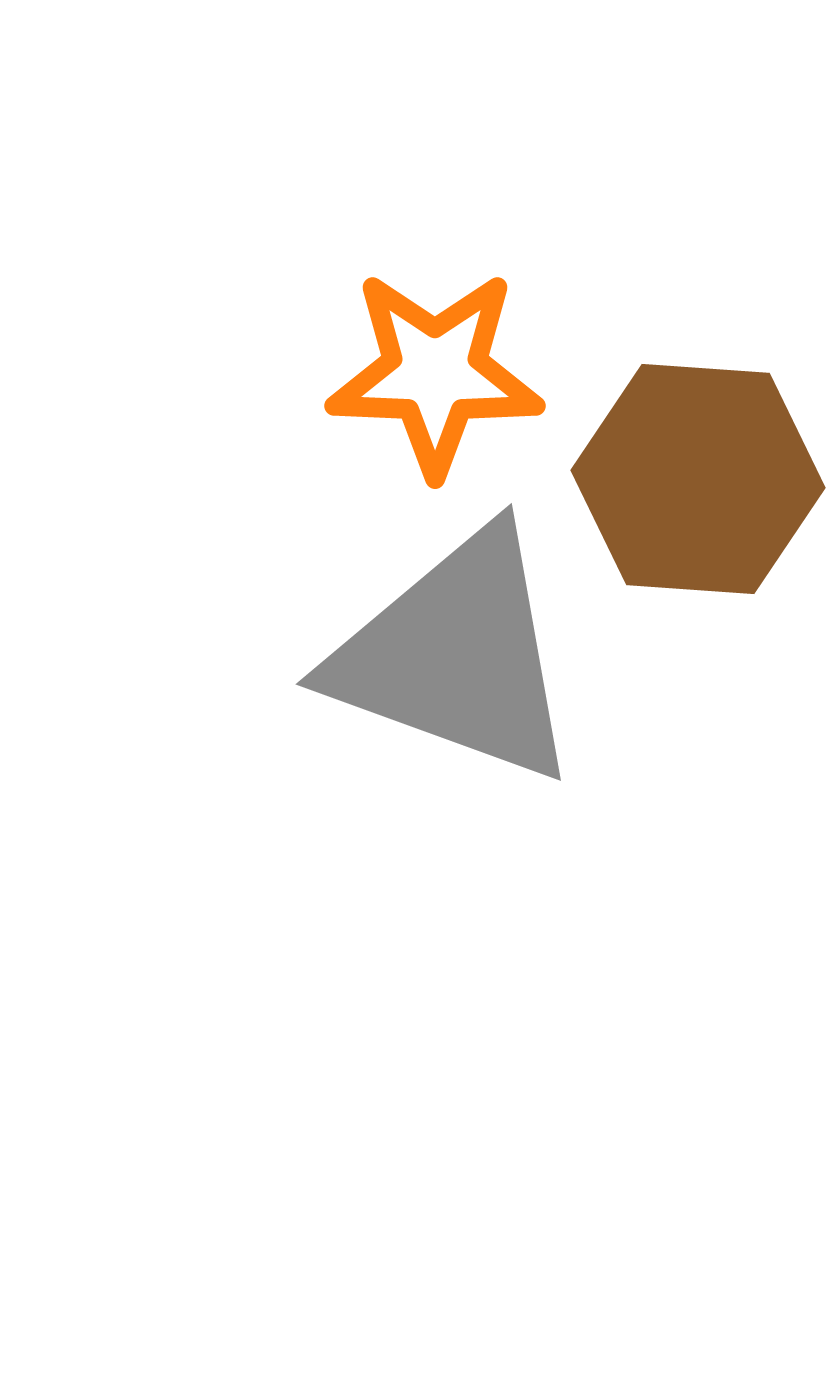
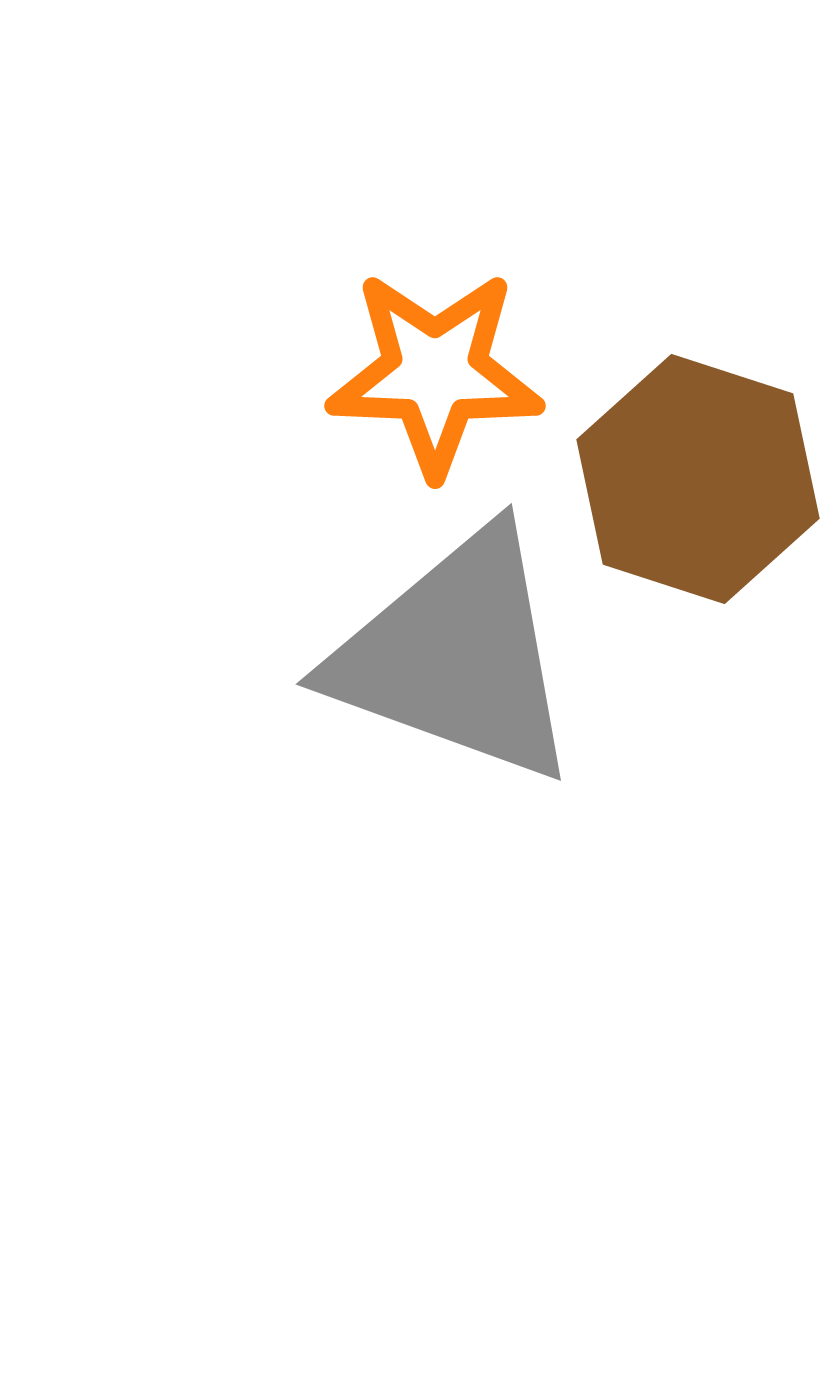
brown hexagon: rotated 14 degrees clockwise
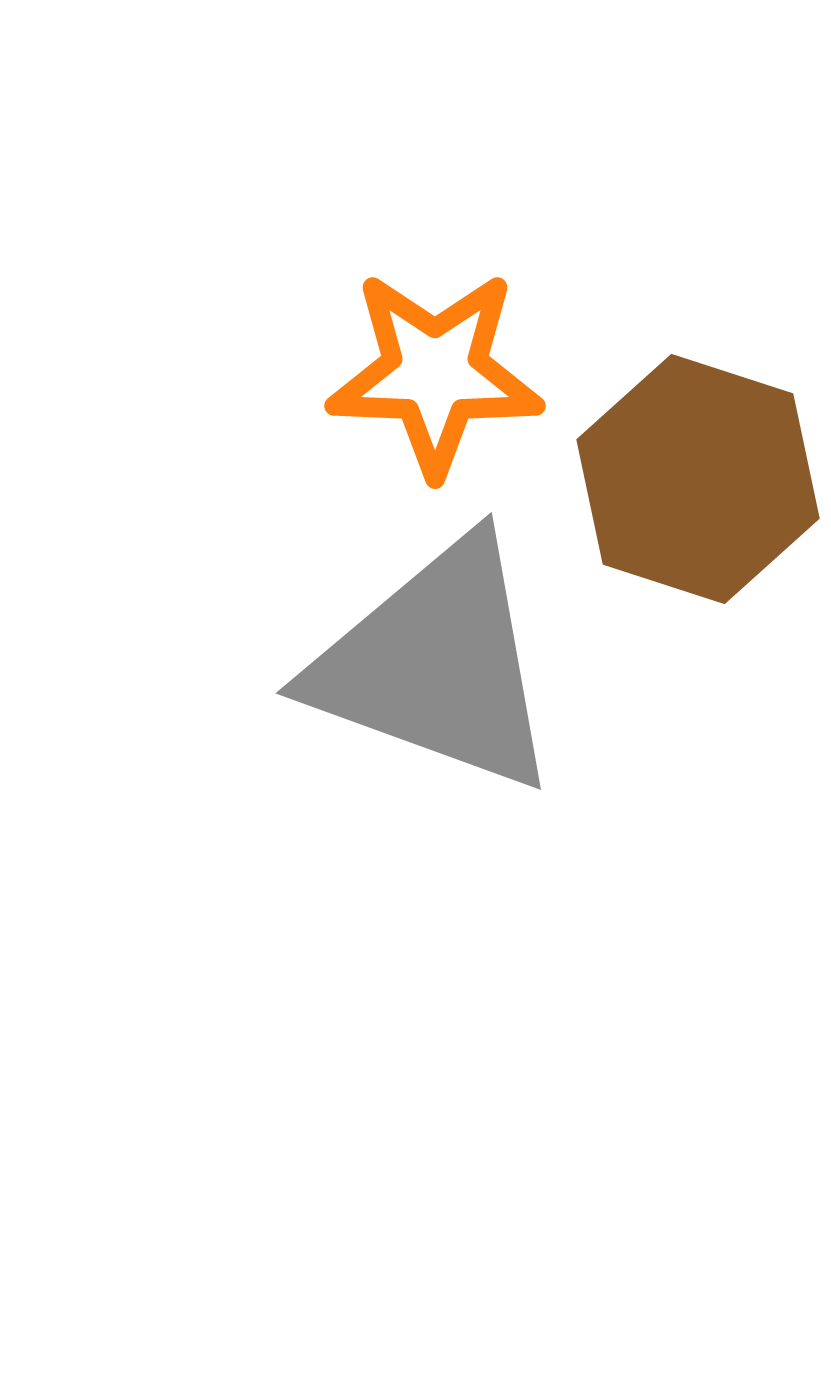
gray triangle: moved 20 px left, 9 px down
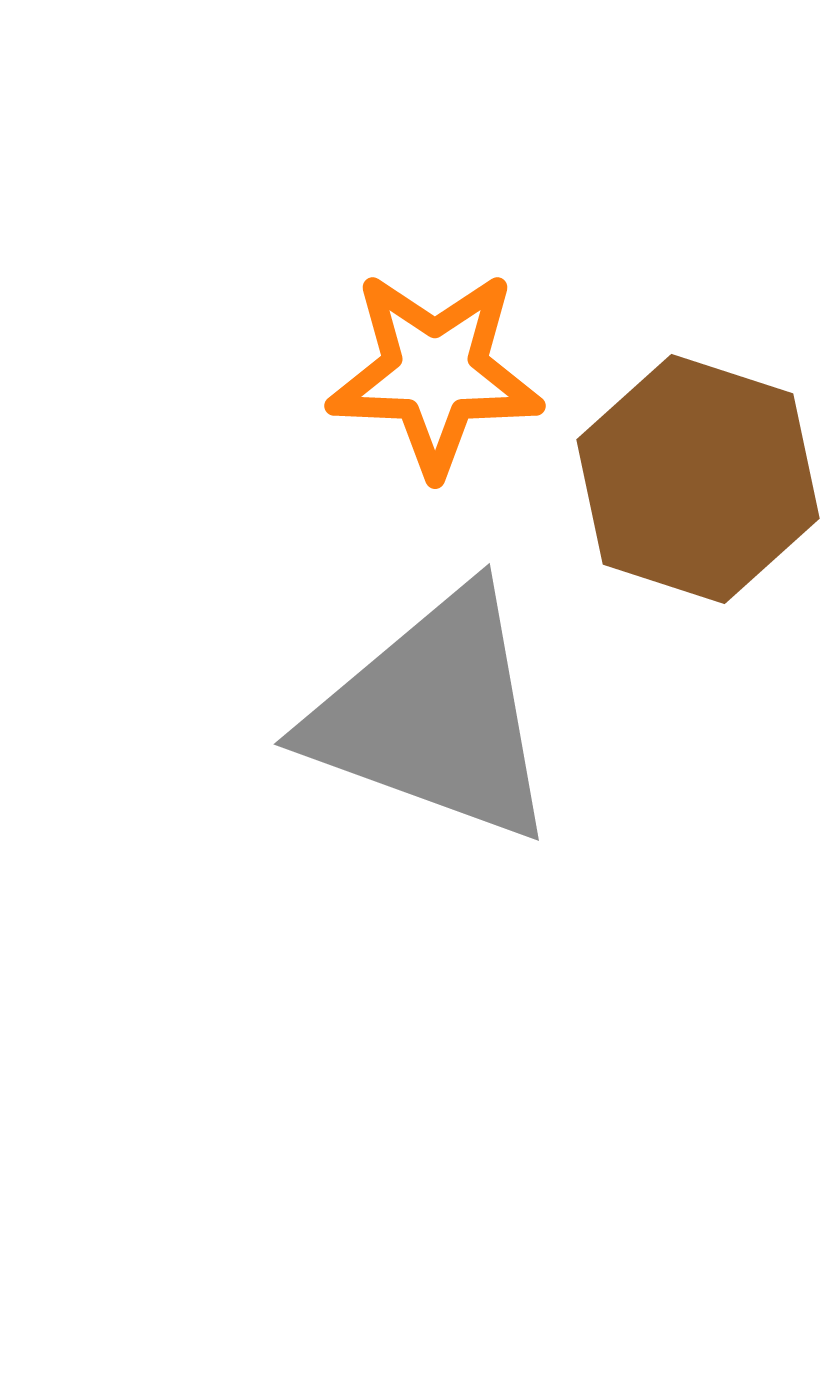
gray triangle: moved 2 px left, 51 px down
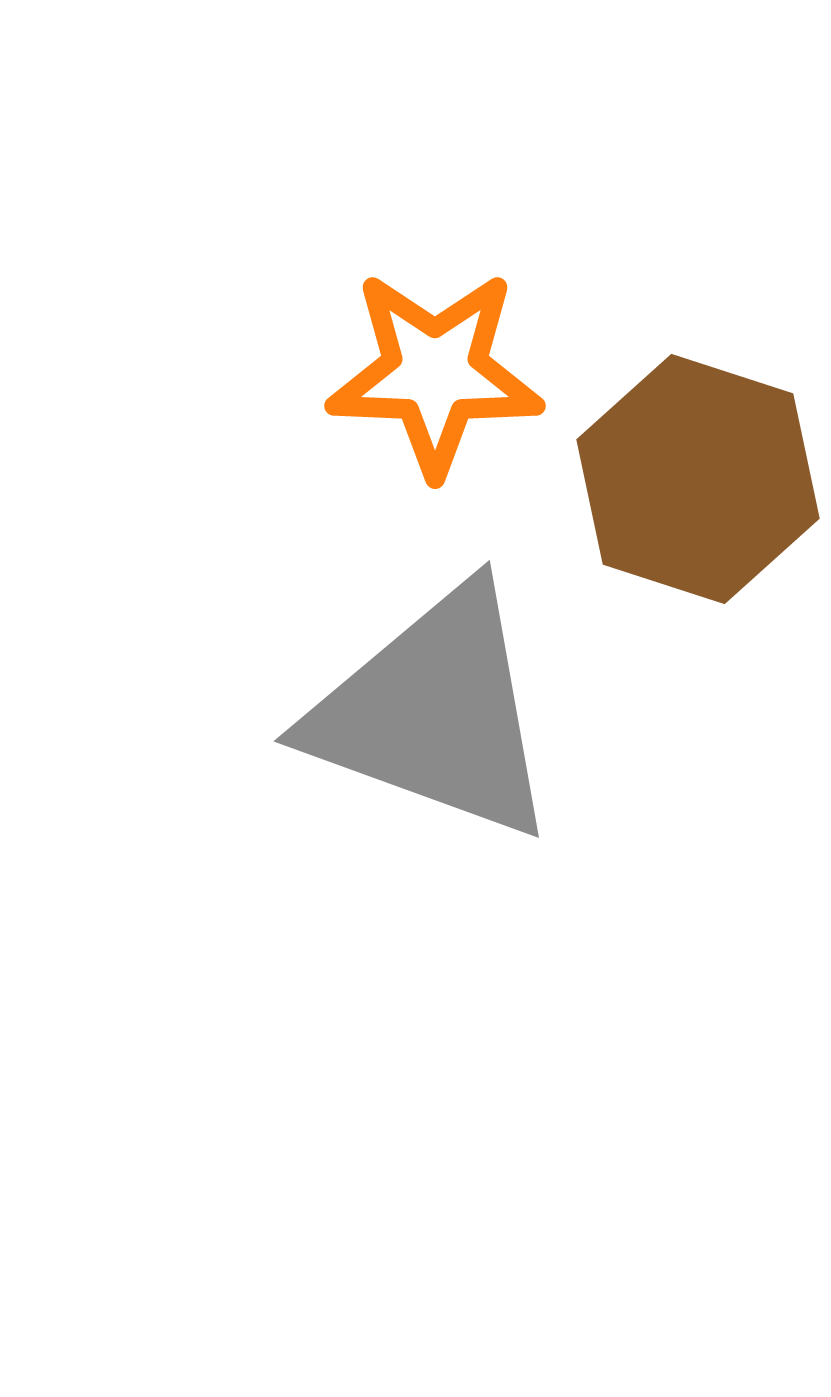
gray triangle: moved 3 px up
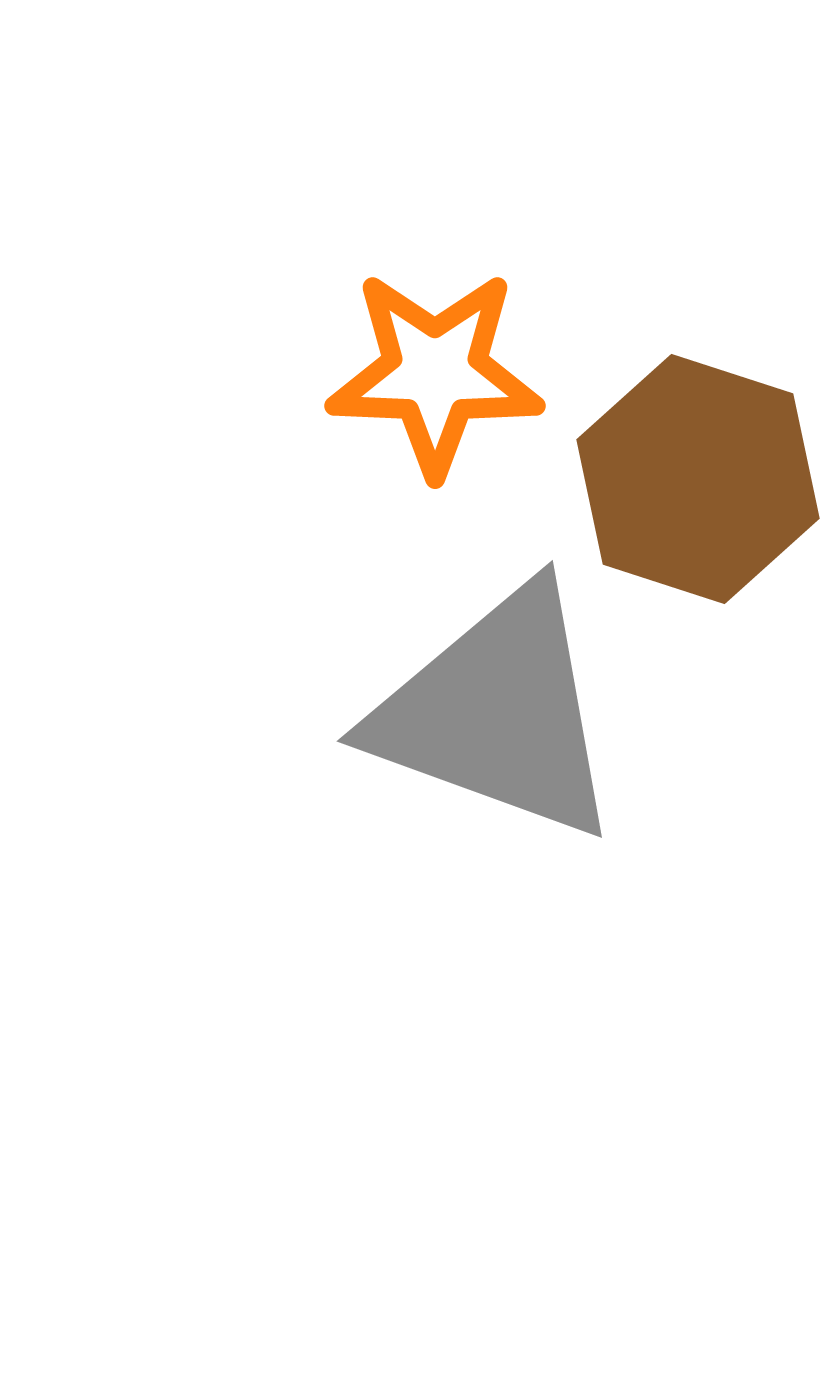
gray triangle: moved 63 px right
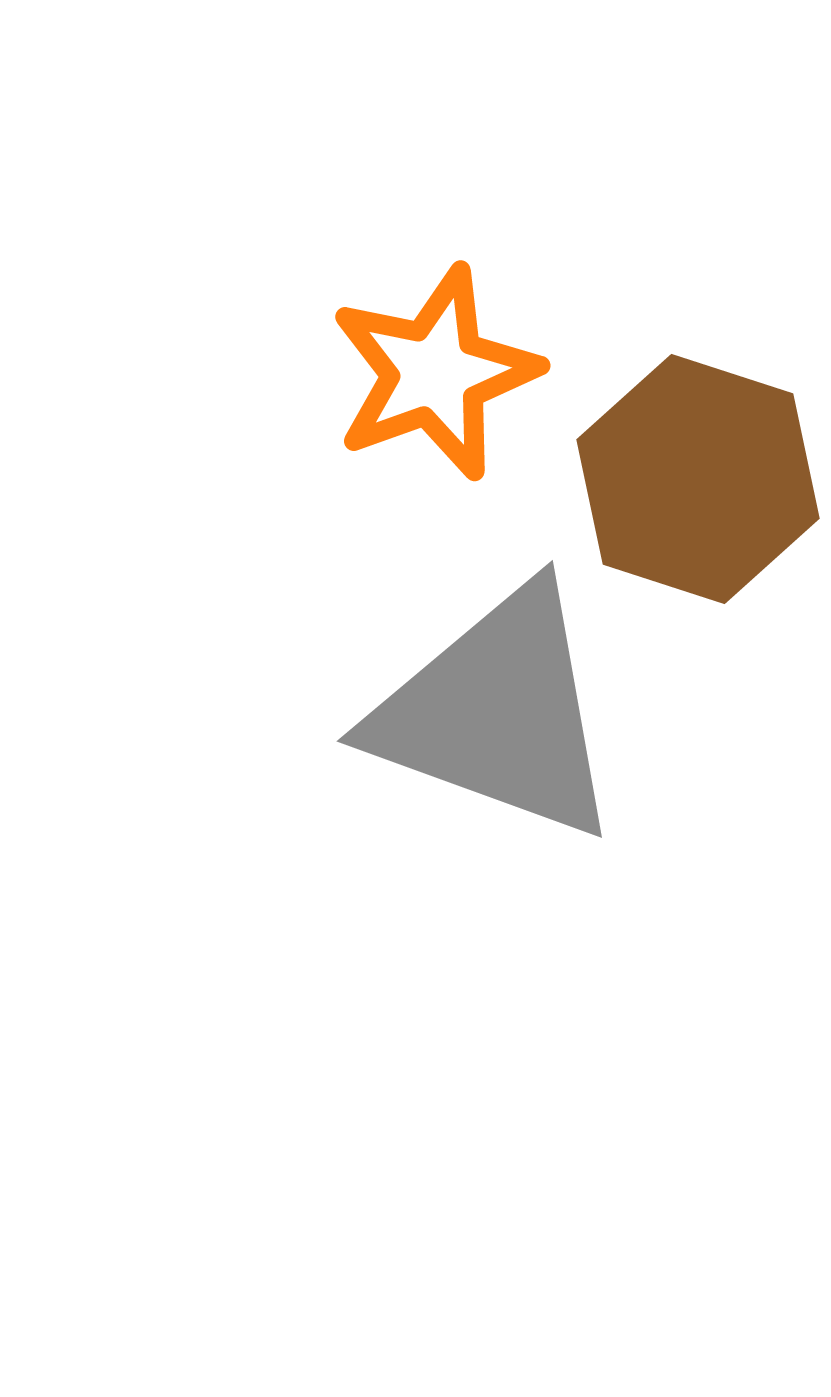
orange star: rotated 22 degrees counterclockwise
